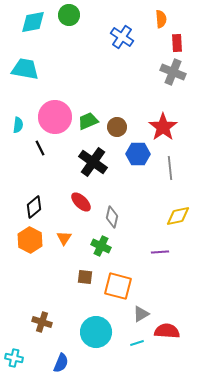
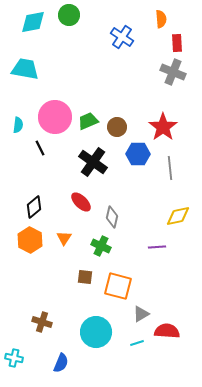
purple line: moved 3 px left, 5 px up
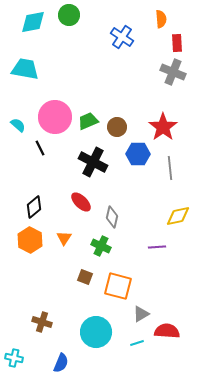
cyan semicircle: rotated 56 degrees counterclockwise
black cross: rotated 8 degrees counterclockwise
brown square: rotated 14 degrees clockwise
